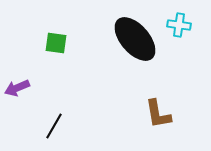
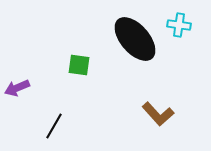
green square: moved 23 px right, 22 px down
brown L-shape: rotated 32 degrees counterclockwise
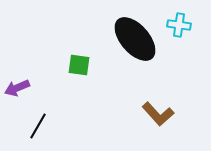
black line: moved 16 px left
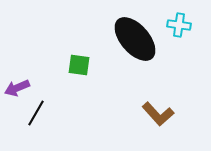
black line: moved 2 px left, 13 px up
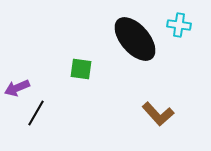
green square: moved 2 px right, 4 px down
